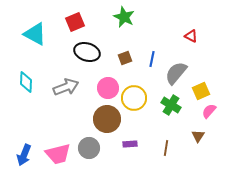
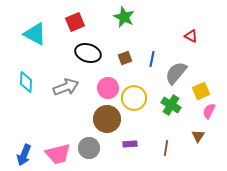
black ellipse: moved 1 px right, 1 px down
pink semicircle: rotated 14 degrees counterclockwise
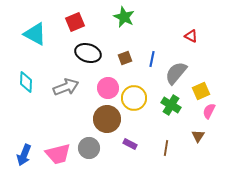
purple rectangle: rotated 32 degrees clockwise
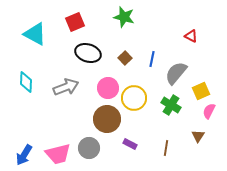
green star: rotated 10 degrees counterclockwise
brown square: rotated 24 degrees counterclockwise
blue arrow: rotated 10 degrees clockwise
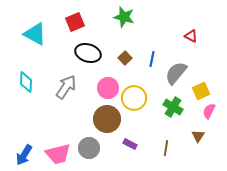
gray arrow: rotated 35 degrees counterclockwise
green cross: moved 2 px right, 2 px down
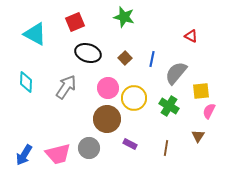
yellow square: rotated 18 degrees clockwise
green cross: moved 4 px left, 1 px up
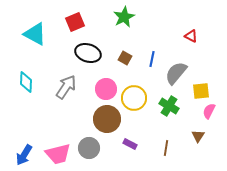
green star: rotated 30 degrees clockwise
brown square: rotated 16 degrees counterclockwise
pink circle: moved 2 px left, 1 px down
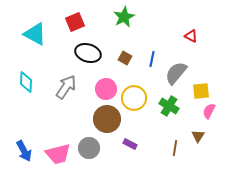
brown line: moved 9 px right
blue arrow: moved 4 px up; rotated 60 degrees counterclockwise
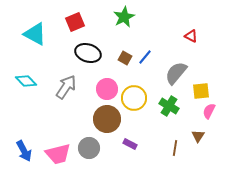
blue line: moved 7 px left, 2 px up; rotated 28 degrees clockwise
cyan diamond: moved 1 px up; rotated 45 degrees counterclockwise
pink circle: moved 1 px right
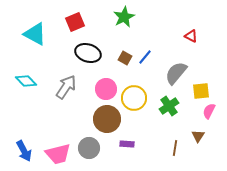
pink circle: moved 1 px left
green cross: rotated 24 degrees clockwise
purple rectangle: moved 3 px left; rotated 24 degrees counterclockwise
